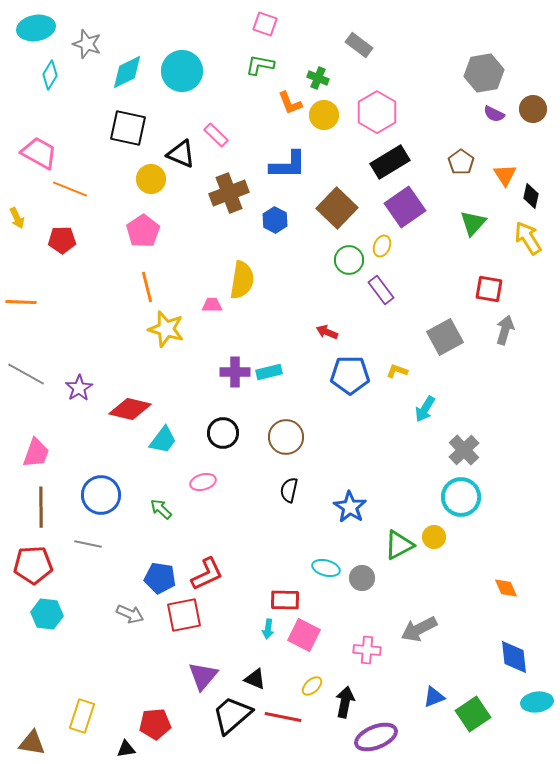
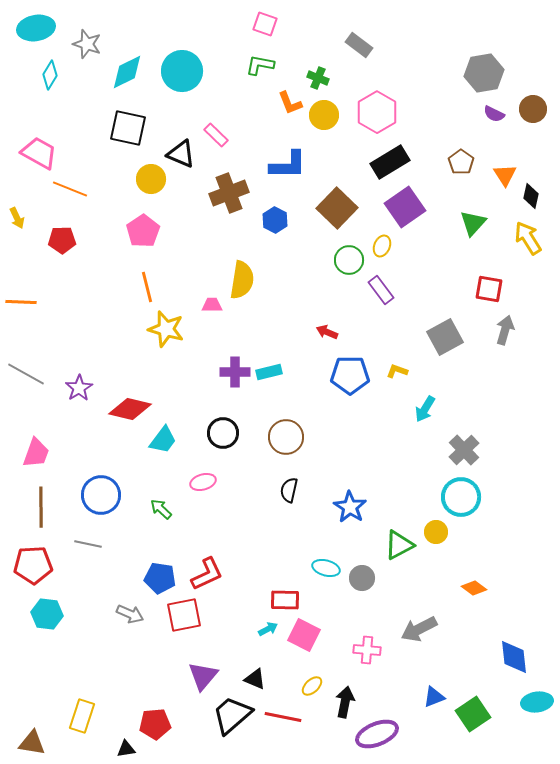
yellow circle at (434, 537): moved 2 px right, 5 px up
orange diamond at (506, 588): moved 32 px left; rotated 30 degrees counterclockwise
cyan arrow at (268, 629): rotated 126 degrees counterclockwise
purple ellipse at (376, 737): moved 1 px right, 3 px up
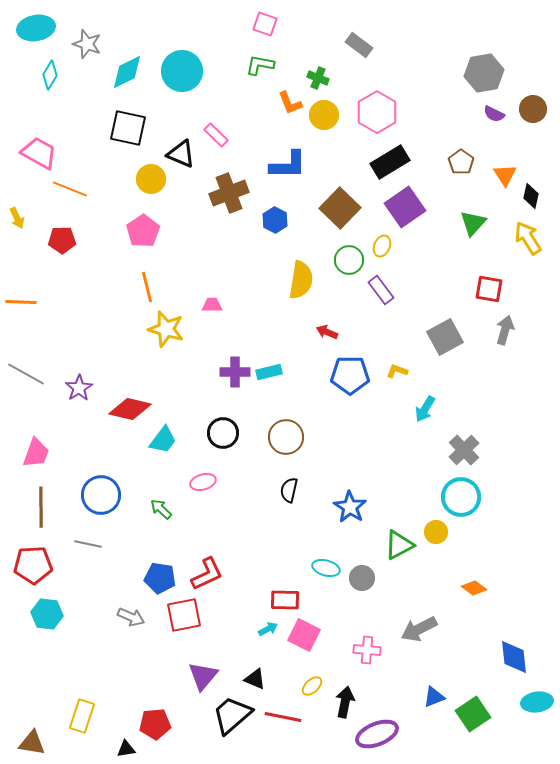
brown square at (337, 208): moved 3 px right
yellow semicircle at (242, 280): moved 59 px right
gray arrow at (130, 614): moved 1 px right, 3 px down
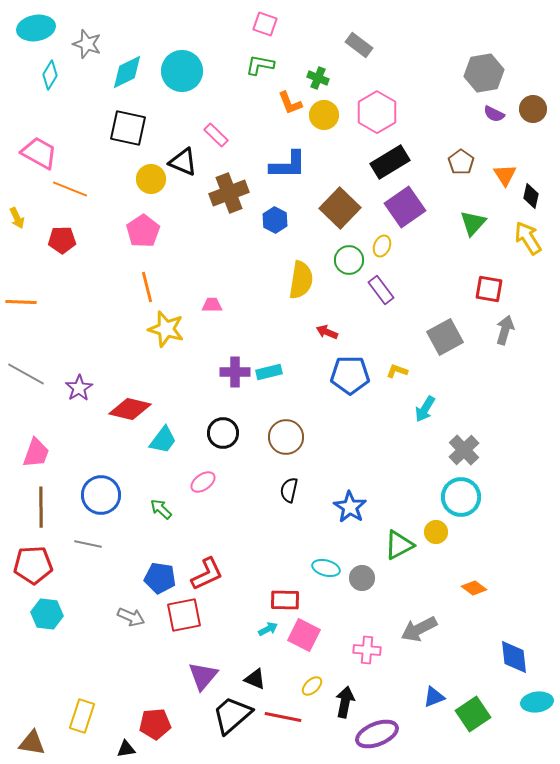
black triangle at (181, 154): moved 2 px right, 8 px down
pink ellipse at (203, 482): rotated 20 degrees counterclockwise
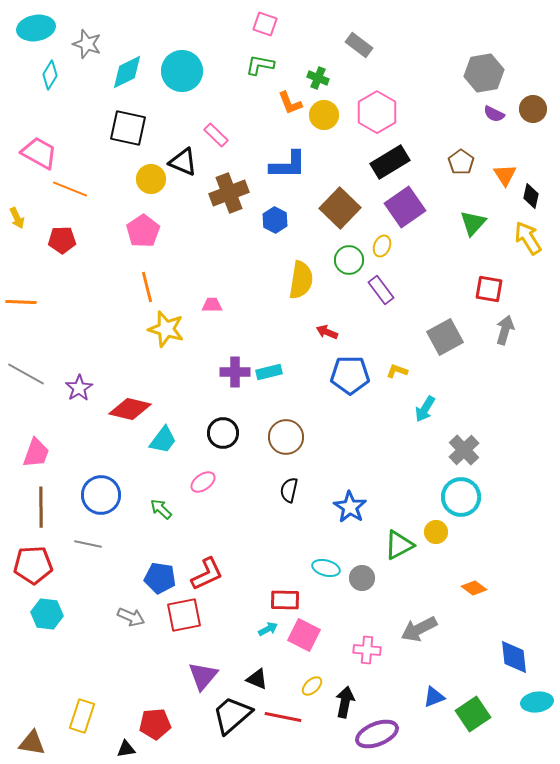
black triangle at (255, 679): moved 2 px right
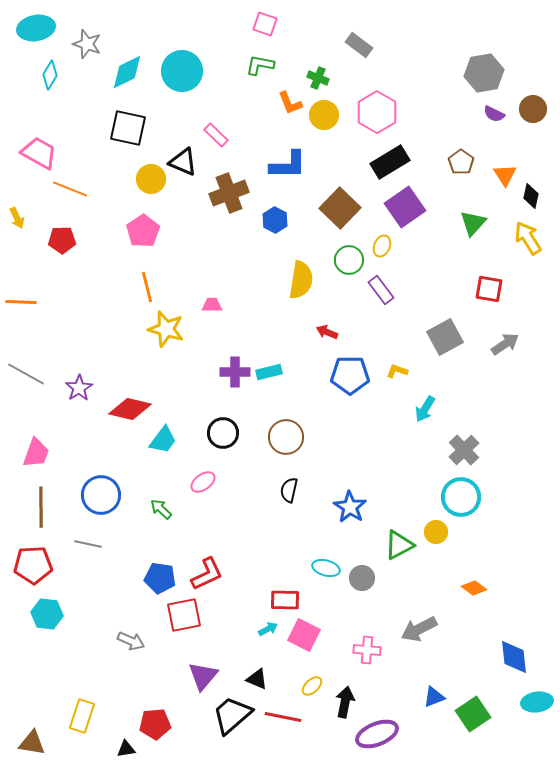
gray arrow at (505, 330): moved 14 px down; rotated 40 degrees clockwise
gray arrow at (131, 617): moved 24 px down
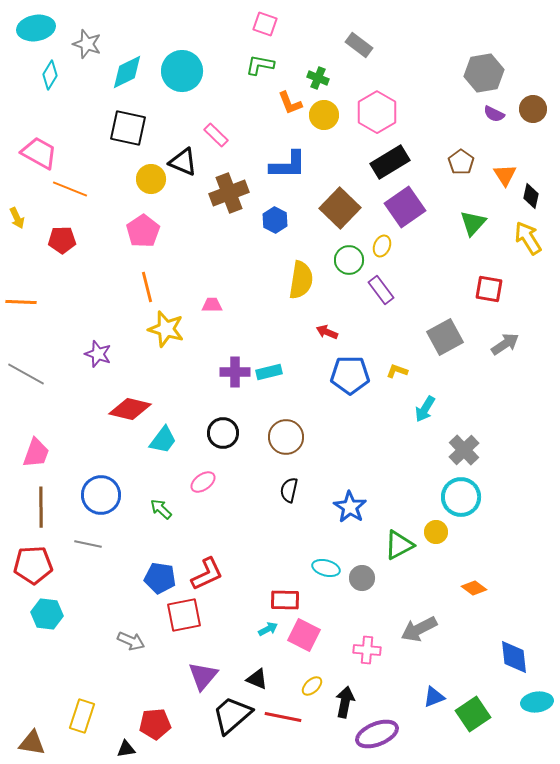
purple star at (79, 388): moved 19 px right, 34 px up; rotated 20 degrees counterclockwise
